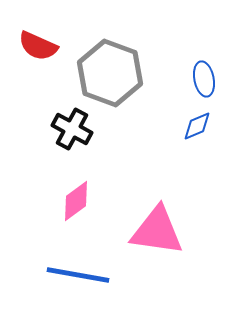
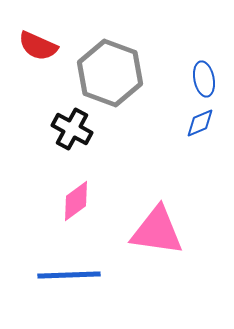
blue diamond: moved 3 px right, 3 px up
blue line: moved 9 px left; rotated 12 degrees counterclockwise
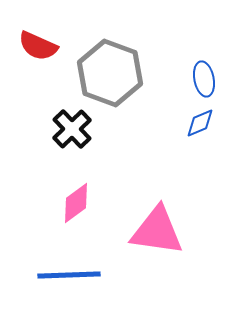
black cross: rotated 18 degrees clockwise
pink diamond: moved 2 px down
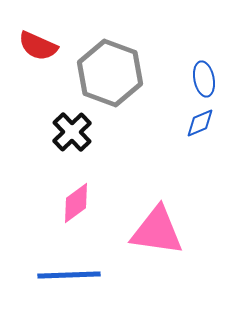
black cross: moved 3 px down
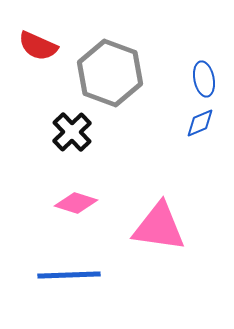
pink diamond: rotated 54 degrees clockwise
pink triangle: moved 2 px right, 4 px up
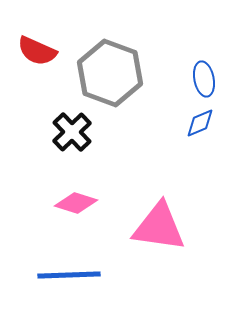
red semicircle: moved 1 px left, 5 px down
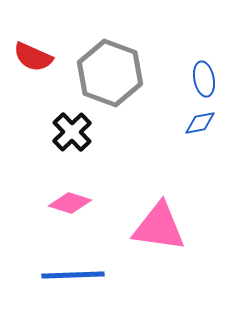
red semicircle: moved 4 px left, 6 px down
blue diamond: rotated 12 degrees clockwise
pink diamond: moved 6 px left
blue line: moved 4 px right
